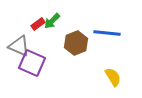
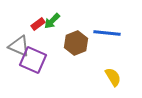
purple square: moved 1 px right, 3 px up
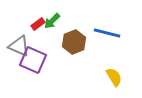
blue line: rotated 8 degrees clockwise
brown hexagon: moved 2 px left, 1 px up
yellow semicircle: moved 1 px right
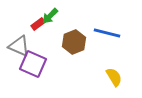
green arrow: moved 2 px left, 5 px up
purple square: moved 4 px down
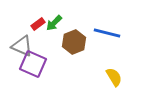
green arrow: moved 4 px right, 7 px down
gray triangle: moved 3 px right
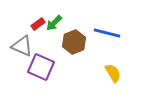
purple square: moved 8 px right, 3 px down
yellow semicircle: moved 1 px left, 4 px up
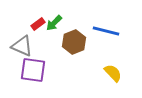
blue line: moved 1 px left, 2 px up
purple square: moved 8 px left, 3 px down; rotated 16 degrees counterclockwise
yellow semicircle: rotated 12 degrees counterclockwise
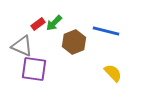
purple square: moved 1 px right, 1 px up
